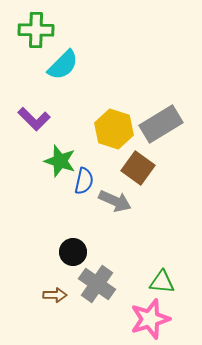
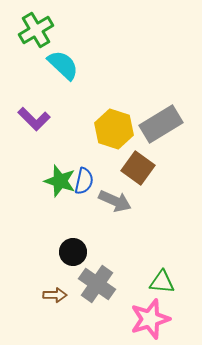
green cross: rotated 32 degrees counterclockwise
cyan semicircle: rotated 92 degrees counterclockwise
green star: moved 20 px down
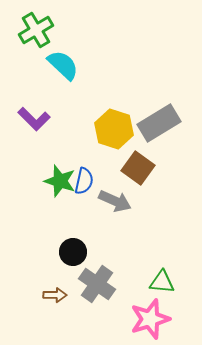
gray rectangle: moved 2 px left, 1 px up
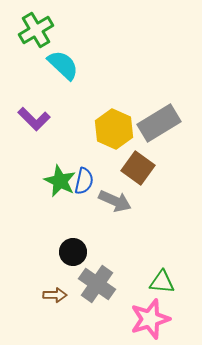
yellow hexagon: rotated 6 degrees clockwise
green star: rotated 8 degrees clockwise
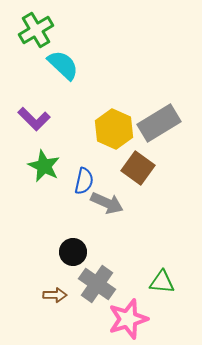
green star: moved 16 px left, 15 px up
gray arrow: moved 8 px left, 2 px down
pink star: moved 22 px left
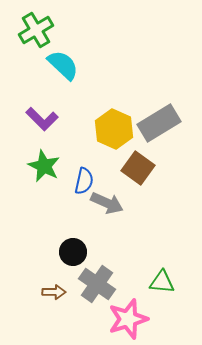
purple L-shape: moved 8 px right
brown arrow: moved 1 px left, 3 px up
